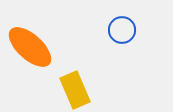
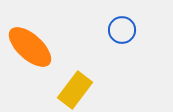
yellow rectangle: rotated 60 degrees clockwise
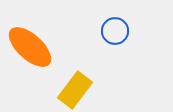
blue circle: moved 7 px left, 1 px down
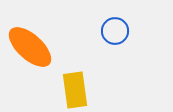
yellow rectangle: rotated 45 degrees counterclockwise
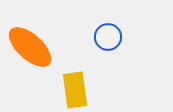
blue circle: moved 7 px left, 6 px down
